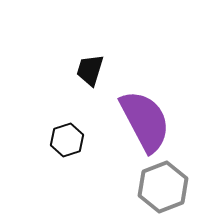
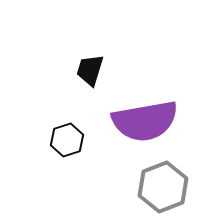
purple semicircle: rotated 108 degrees clockwise
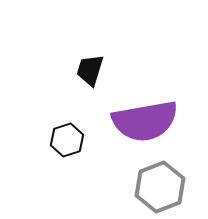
gray hexagon: moved 3 px left
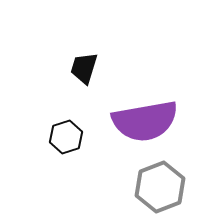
black trapezoid: moved 6 px left, 2 px up
black hexagon: moved 1 px left, 3 px up
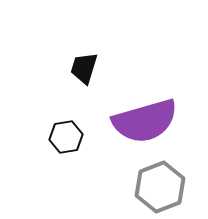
purple semicircle: rotated 6 degrees counterclockwise
black hexagon: rotated 8 degrees clockwise
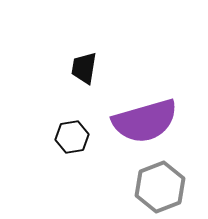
black trapezoid: rotated 8 degrees counterclockwise
black hexagon: moved 6 px right
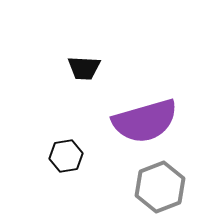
black trapezoid: rotated 96 degrees counterclockwise
black hexagon: moved 6 px left, 19 px down
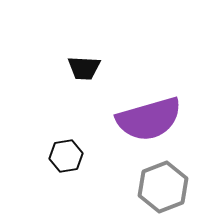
purple semicircle: moved 4 px right, 2 px up
gray hexagon: moved 3 px right
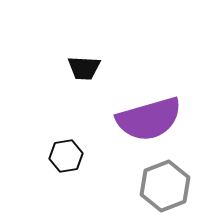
gray hexagon: moved 2 px right, 1 px up
